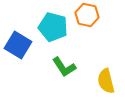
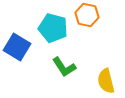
cyan pentagon: moved 1 px down
blue square: moved 1 px left, 2 px down
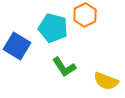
orange hexagon: moved 2 px left; rotated 20 degrees clockwise
blue square: moved 1 px up
yellow semicircle: rotated 55 degrees counterclockwise
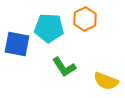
orange hexagon: moved 4 px down
cyan pentagon: moved 4 px left; rotated 12 degrees counterclockwise
blue square: moved 2 px up; rotated 20 degrees counterclockwise
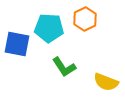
yellow semicircle: moved 1 px down
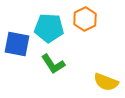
green L-shape: moved 11 px left, 3 px up
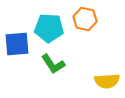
orange hexagon: rotated 20 degrees counterclockwise
blue square: rotated 16 degrees counterclockwise
yellow semicircle: moved 1 px right, 1 px up; rotated 25 degrees counterclockwise
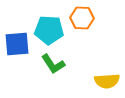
orange hexagon: moved 3 px left, 1 px up; rotated 10 degrees counterclockwise
cyan pentagon: moved 2 px down
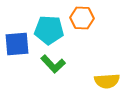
green L-shape: rotated 10 degrees counterclockwise
